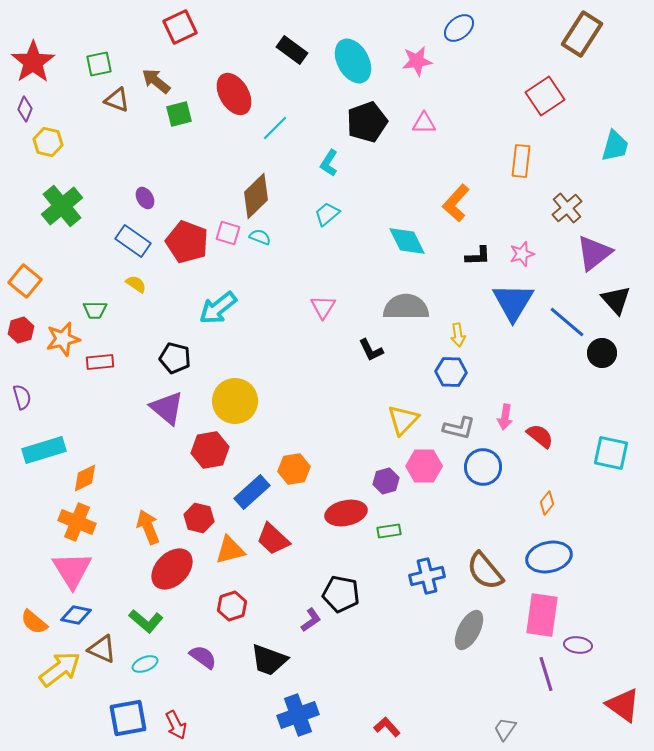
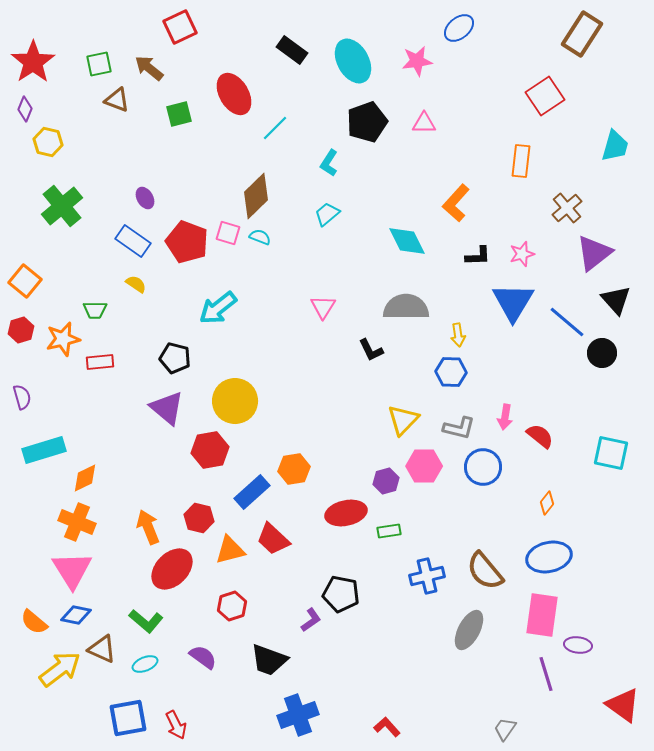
brown arrow at (156, 81): moved 7 px left, 13 px up
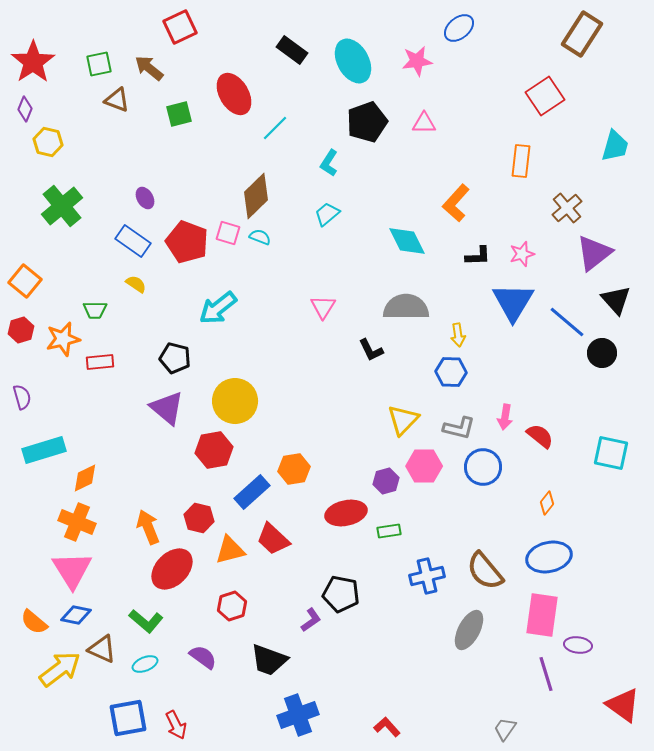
red hexagon at (210, 450): moved 4 px right
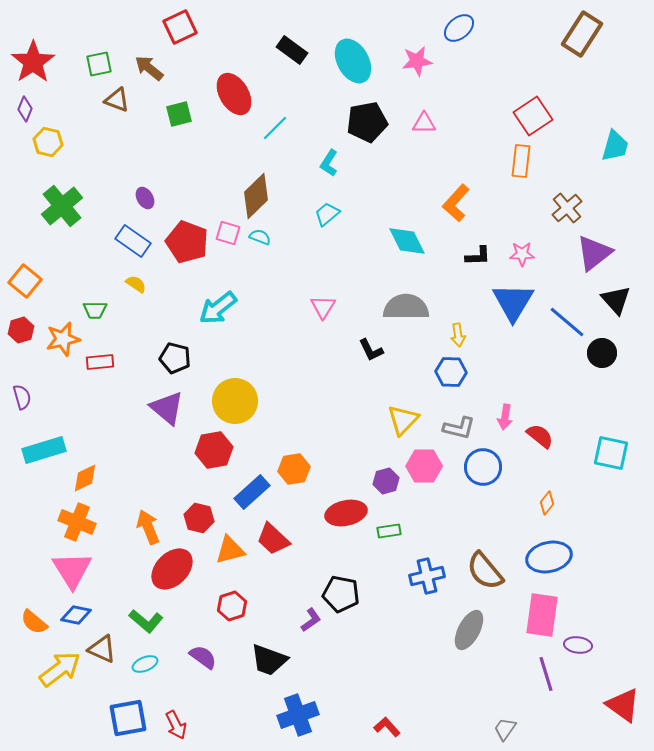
red square at (545, 96): moved 12 px left, 20 px down
black pentagon at (367, 122): rotated 9 degrees clockwise
pink star at (522, 254): rotated 15 degrees clockwise
